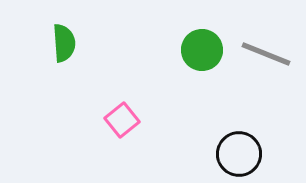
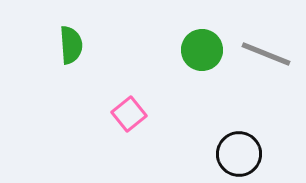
green semicircle: moved 7 px right, 2 px down
pink square: moved 7 px right, 6 px up
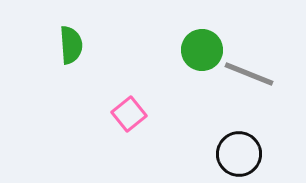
gray line: moved 17 px left, 20 px down
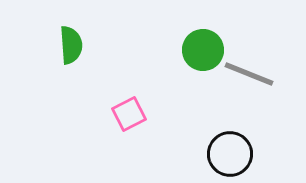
green circle: moved 1 px right
pink square: rotated 12 degrees clockwise
black circle: moved 9 px left
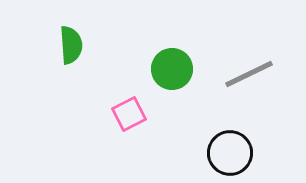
green circle: moved 31 px left, 19 px down
gray line: rotated 48 degrees counterclockwise
black circle: moved 1 px up
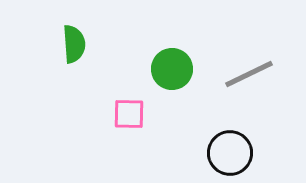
green semicircle: moved 3 px right, 1 px up
pink square: rotated 28 degrees clockwise
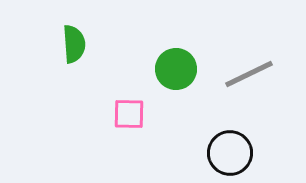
green circle: moved 4 px right
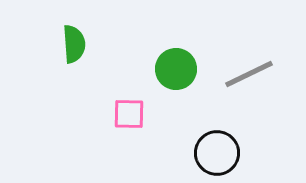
black circle: moved 13 px left
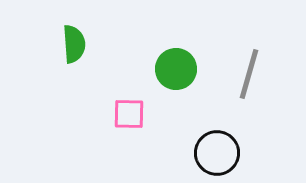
gray line: rotated 48 degrees counterclockwise
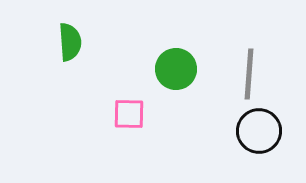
green semicircle: moved 4 px left, 2 px up
gray line: rotated 12 degrees counterclockwise
black circle: moved 42 px right, 22 px up
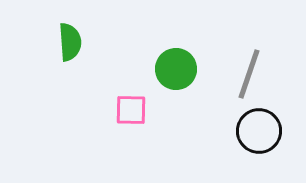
gray line: rotated 15 degrees clockwise
pink square: moved 2 px right, 4 px up
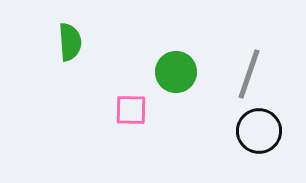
green circle: moved 3 px down
